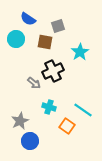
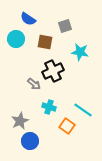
gray square: moved 7 px right
cyan star: rotated 30 degrees counterclockwise
gray arrow: moved 1 px down
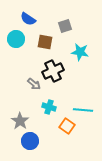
cyan line: rotated 30 degrees counterclockwise
gray star: rotated 12 degrees counterclockwise
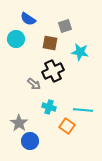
brown square: moved 5 px right, 1 px down
gray star: moved 1 px left, 2 px down
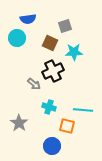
blue semicircle: rotated 42 degrees counterclockwise
cyan circle: moved 1 px right, 1 px up
brown square: rotated 14 degrees clockwise
cyan star: moved 6 px left; rotated 12 degrees counterclockwise
orange square: rotated 21 degrees counterclockwise
blue circle: moved 22 px right, 5 px down
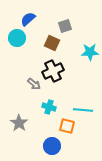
blue semicircle: rotated 147 degrees clockwise
brown square: moved 2 px right
cyan star: moved 16 px right
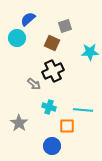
orange square: rotated 14 degrees counterclockwise
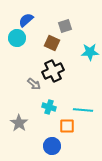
blue semicircle: moved 2 px left, 1 px down
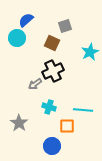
cyan star: rotated 24 degrees counterclockwise
gray arrow: moved 1 px right; rotated 104 degrees clockwise
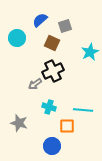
blue semicircle: moved 14 px right
gray star: rotated 18 degrees counterclockwise
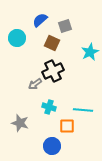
gray star: moved 1 px right
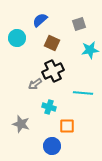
gray square: moved 14 px right, 2 px up
cyan star: moved 2 px up; rotated 18 degrees clockwise
cyan line: moved 17 px up
gray star: moved 1 px right, 1 px down
